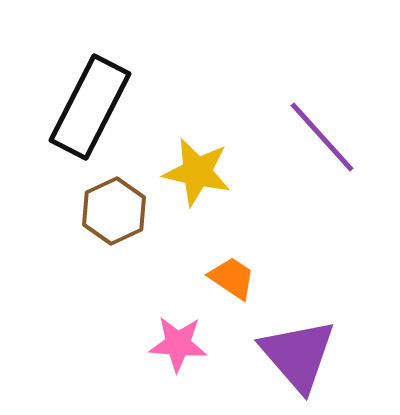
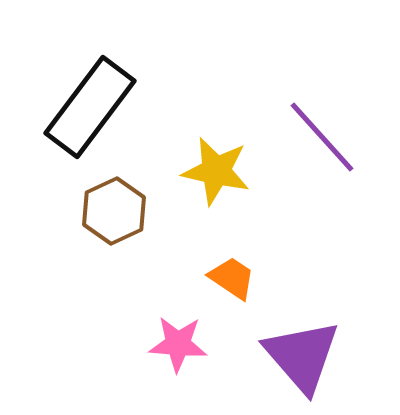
black rectangle: rotated 10 degrees clockwise
yellow star: moved 19 px right, 1 px up
purple triangle: moved 4 px right, 1 px down
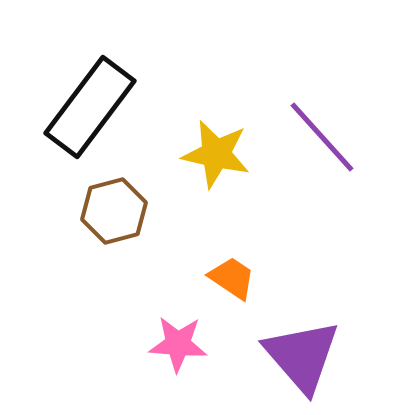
yellow star: moved 17 px up
brown hexagon: rotated 10 degrees clockwise
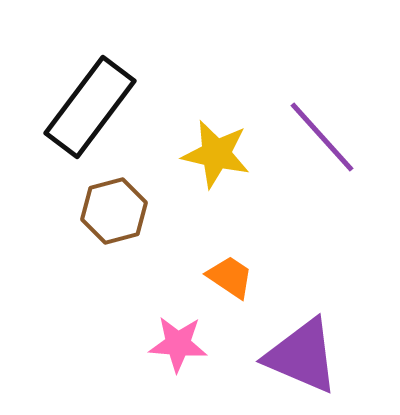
orange trapezoid: moved 2 px left, 1 px up
purple triangle: rotated 26 degrees counterclockwise
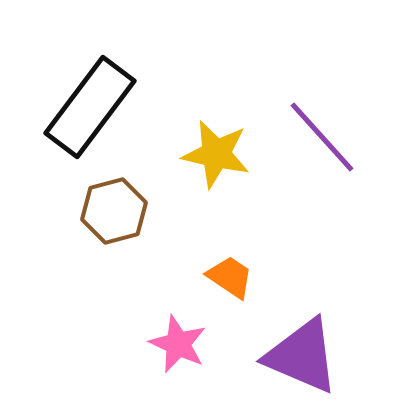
pink star: rotated 20 degrees clockwise
